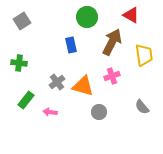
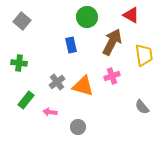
gray square: rotated 18 degrees counterclockwise
gray circle: moved 21 px left, 15 px down
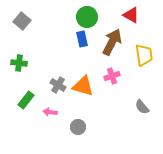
blue rectangle: moved 11 px right, 6 px up
gray cross: moved 1 px right, 3 px down; rotated 21 degrees counterclockwise
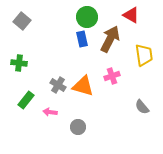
brown arrow: moved 2 px left, 3 px up
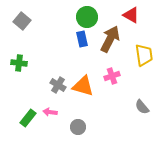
green rectangle: moved 2 px right, 18 px down
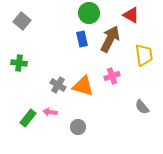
green circle: moved 2 px right, 4 px up
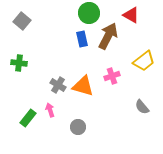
brown arrow: moved 2 px left, 3 px up
yellow trapezoid: moved 6 px down; rotated 60 degrees clockwise
pink arrow: moved 2 px up; rotated 64 degrees clockwise
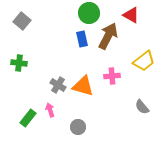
pink cross: rotated 14 degrees clockwise
